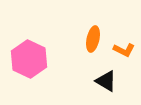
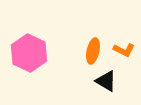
orange ellipse: moved 12 px down
pink hexagon: moved 6 px up
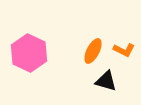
orange ellipse: rotated 15 degrees clockwise
black triangle: rotated 15 degrees counterclockwise
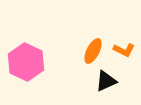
pink hexagon: moved 3 px left, 9 px down
black triangle: rotated 40 degrees counterclockwise
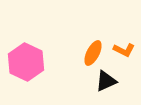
orange ellipse: moved 2 px down
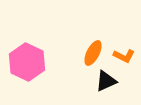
orange L-shape: moved 6 px down
pink hexagon: moved 1 px right
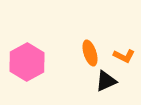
orange ellipse: moved 3 px left; rotated 45 degrees counterclockwise
pink hexagon: rotated 6 degrees clockwise
